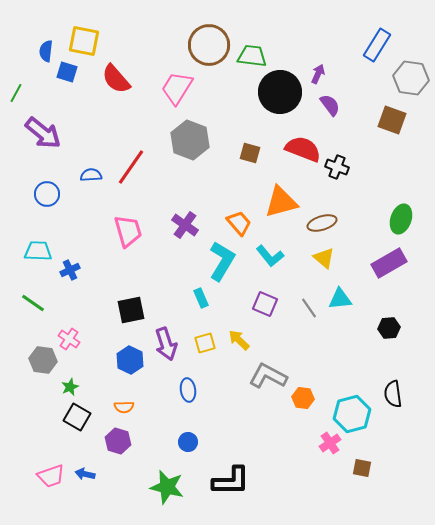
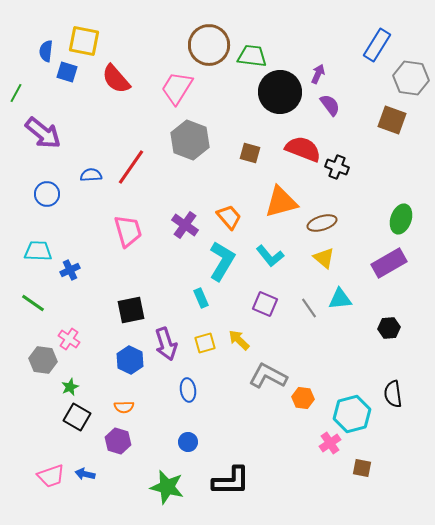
orange trapezoid at (239, 223): moved 10 px left, 6 px up
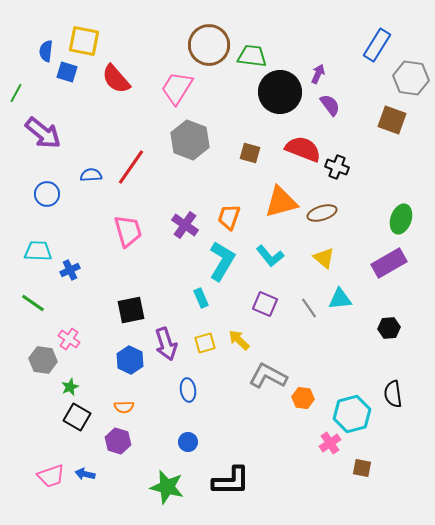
orange trapezoid at (229, 217): rotated 120 degrees counterclockwise
brown ellipse at (322, 223): moved 10 px up
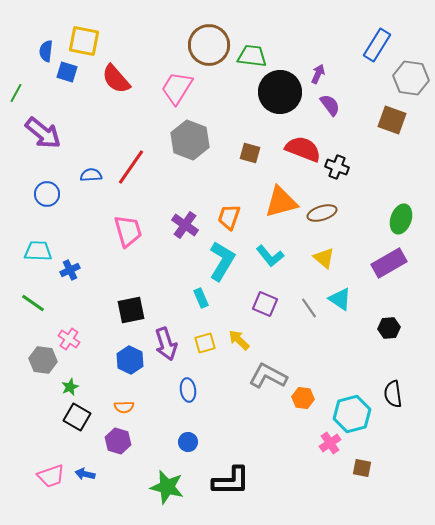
cyan triangle at (340, 299): rotated 40 degrees clockwise
